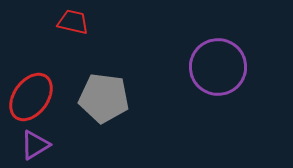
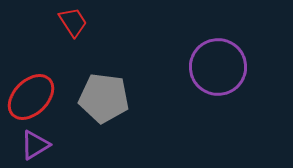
red trapezoid: rotated 44 degrees clockwise
red ellipse: rotated 9 degrees clockwise
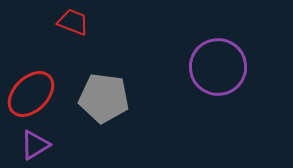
red trapezoid: rotated 36 degrees counterclockwise
red ellipse: moved 3 px up
